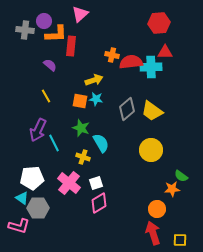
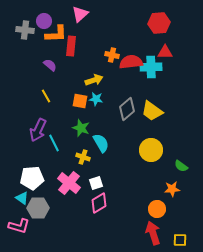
green semicircle: moved 10 px up
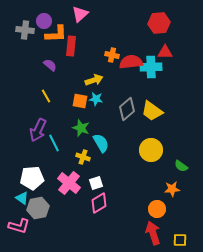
gray hexagon: rotated 10 degrees counterclockwise
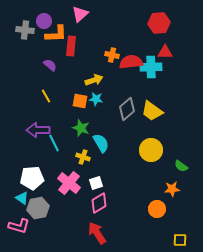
purple arrow: rotated 65 degrees clockwise
red arrow: moved 56 px left; rotated 15 degrees counterclockwise
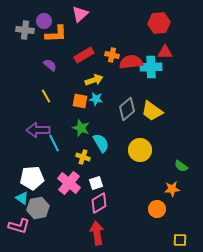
red rectangle: moved 13 px right, 9 px down; rotated 54 degrees clockwise
yellow circle: moved 11 px left
red arrow: rotated 25 degrees clockwise
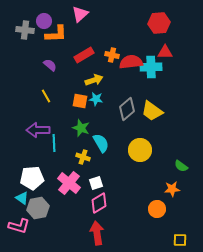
cyan line: rotated 24 degrees clockwise
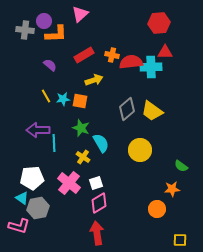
cyan star: moved 33 px left; rotated 16 degrees counterclockwise
yellow cross: rotated 16 degrees clockwise
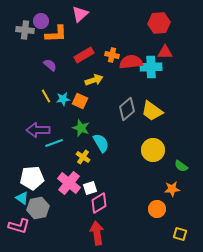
purple circle: moved 3 px left
orange square: rotated 14 degrees clockwise
cyan line: rotated 72 degrees clockwise
yellow circle: moved 13 px right
white square: moved 6 px left, 5 px down
yellow square: moved 6 px up; rotated 16 degrees clockwise
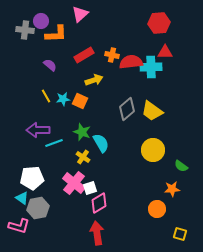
green star: moved 1 px right, 4 px down
pink cross: moved 5 px right
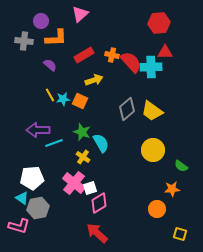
gray cross: moved 1 px left, 11 px down
orange L-shape: moved 4 px down
red semicircle: rotated 55 degrees clockwise
yellow line: moved 4 px right, 1 px up
red arrow: rotated 40 degrees counterclockwise
